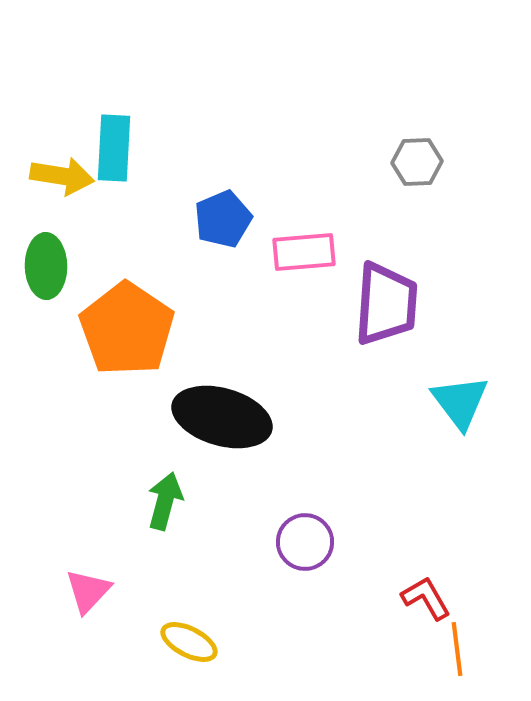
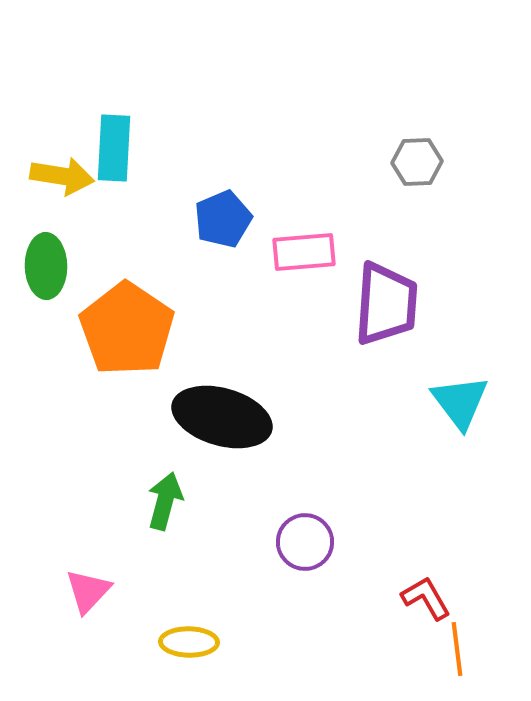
yellow ellipse: rotated 26 degrees counterclockwise
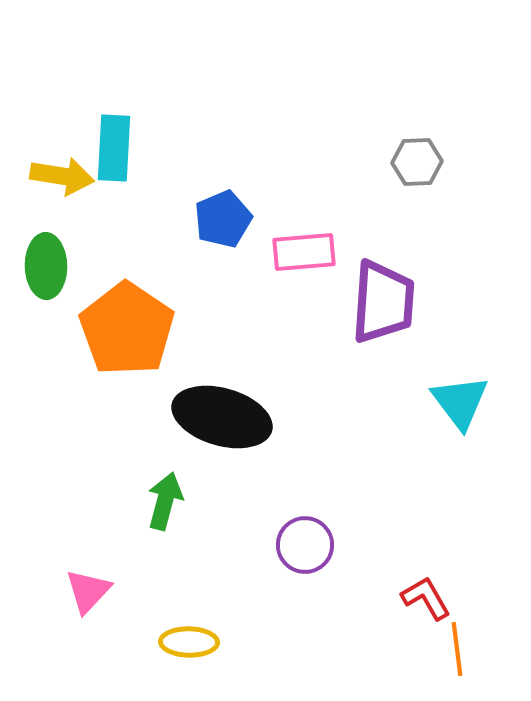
purple trapezoid: moved 3 px left, 2 px up
purple circle: moved 3 px down
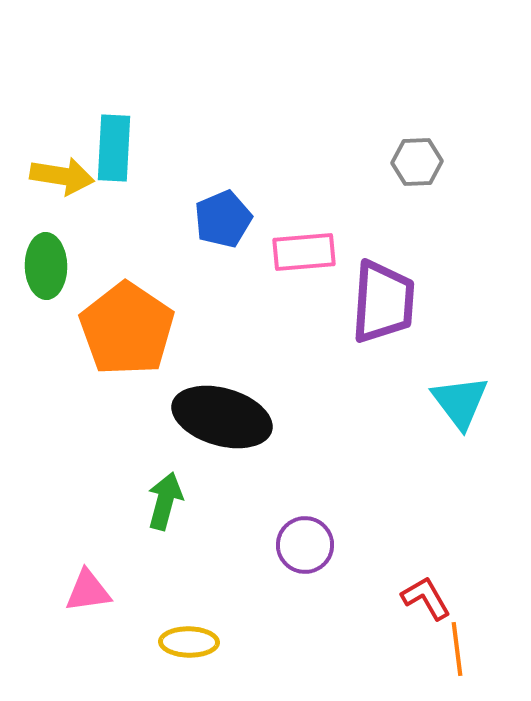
pink triangle: rotated 39 degrees clockwise
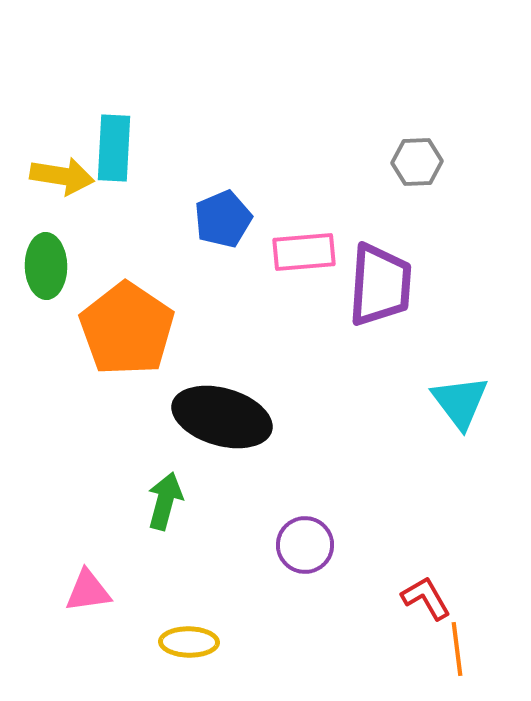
purple trapezoid: moved 3 px left, 17 px up
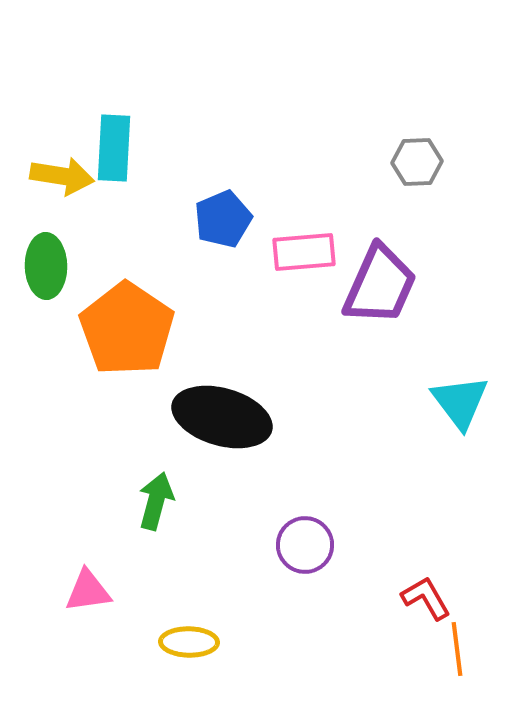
purple trapezoid: rotated 20 degrees clockwise
green arrow: moved 9 px left
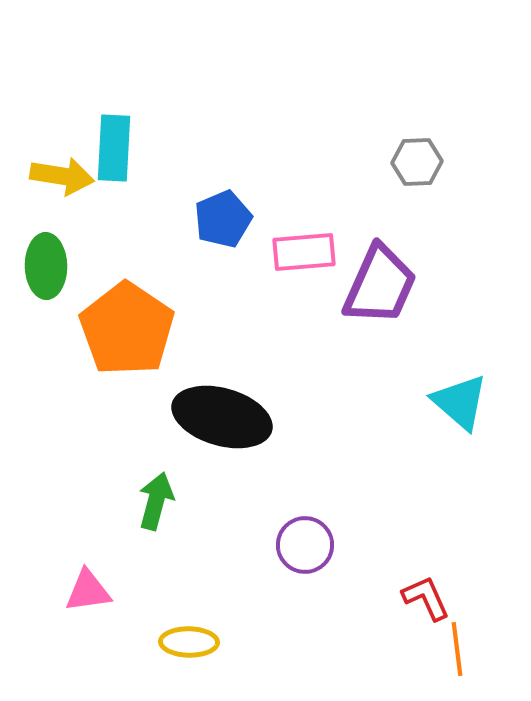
cyan triangle: rotated 12 degrees counterclockwise
red L-shape: rotated 6 degrees clockwise
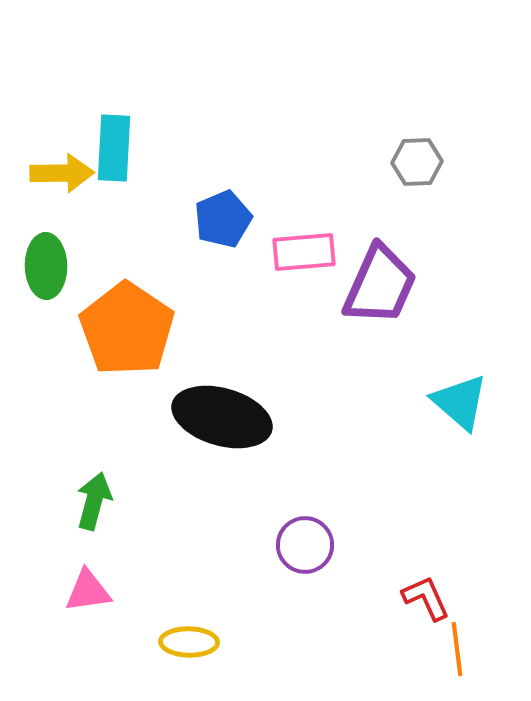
yellow arrow: moved 3 px up; rotated 10 degrees counterclockwise
green arrow: moved 62 px left
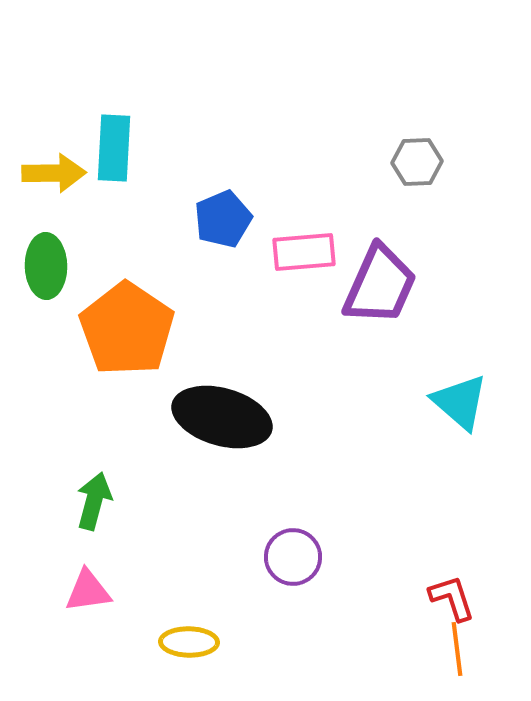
yellow arrow: moved 8 px left
purple circle: moved 12 px left, 12 px down
red L-shape: moved 26 px right; rotated 6 degrees clockwise
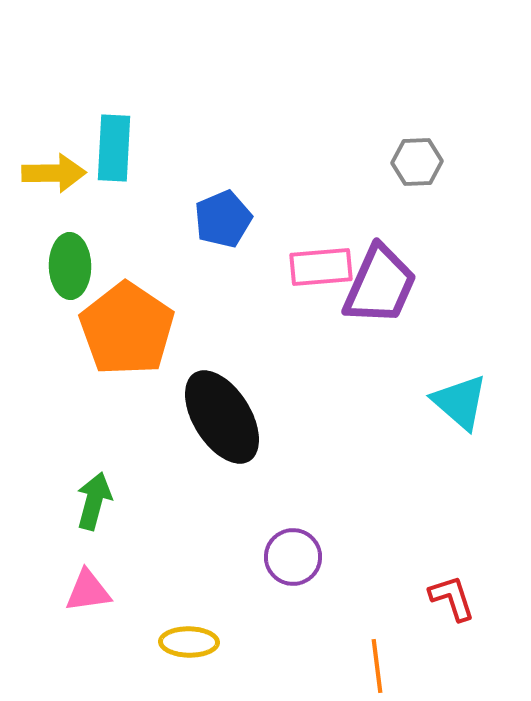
pink rectangle: moved 17 px right, 15 px down
green ellipse: moved 24 px right
black ellipse: rotated 42 degrees clockwise
orange line: moved 80 px left, 17 px down
